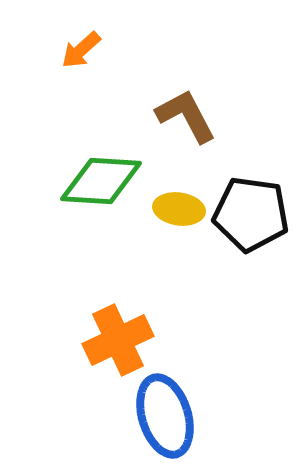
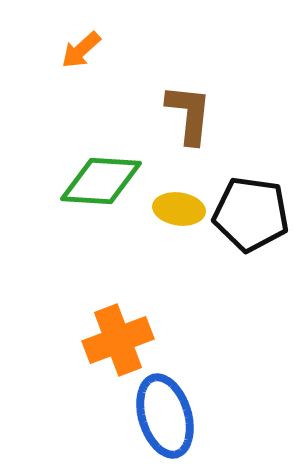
brown L-shape: moved 3 px right, 2 px up; rotated 34 degrees clockwise
orange cross: rotated 4 degrees clockwise
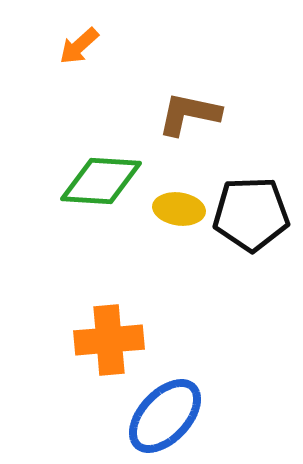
orange arrow: moved 2 px left, 4 px up
brown L-shape: rotated 84 degrees counterclockwise
black pentagon: rotated 10 degrees counterclockwise
orange cross: moved 9 px left; rotated 16 degrees clockwise
blue ellipse: rotated 60 degrees clockwise
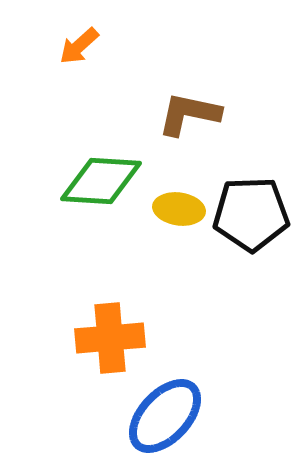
orange cross: moved 1 px right, 2 px up
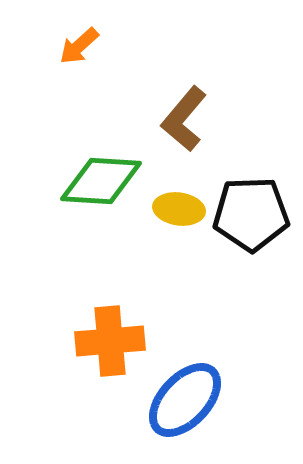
brown L-shape: moved 5 px left, 5 px down; rotated 62 degrees counterclockwise
orange cross: moved 3 px down
blue ellipse: moved 20 px right, 16 px up
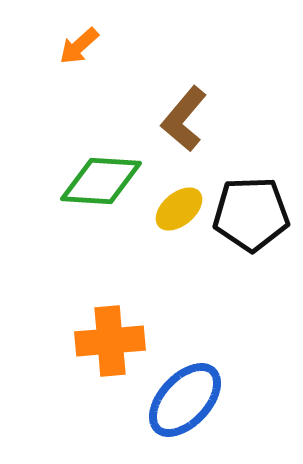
yellow ellipse: rotated 48 degrees counterclockwise
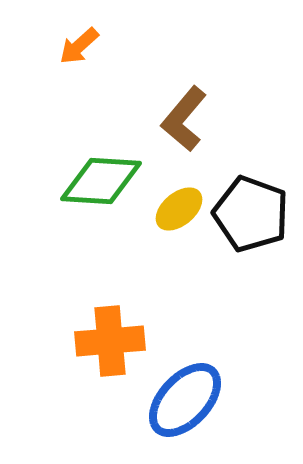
black pentagon: rotated 22 degrees clockwise
